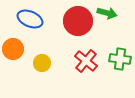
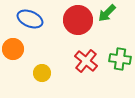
green arrow: rotated 120 degrees clockwise
red circle: moved 1 px up
yellow circle: moved 10 px down
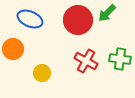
red cross: rotated 10 degrees counterclockwise
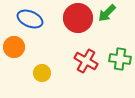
red circle: moved 2 px up
orange circle: moved 1 px right, 2 px up
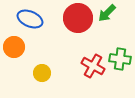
red cross: moved 7 px right, 5 px down
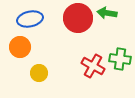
green arrow: rotated 54 degrees clockwise
blue ellipse: rotated 35 degrees counterclockwise
orange circle: moved 6 px right
yellow circle: moved 3 px left
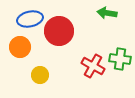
red circle: moved 19 px left, 13 px down
yellow circle: moved 1 px right, 2 px down
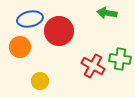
yellow circle: moved 6 px down
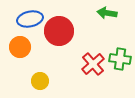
red cross: moved 2 px up; rotated 20 degrees clockwise
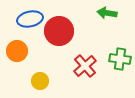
orange circle: moved 3 px left, 4 px down
red cross: moved 8 px left, 2 px down
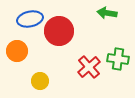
green cross: moved 2 px left
red cross: moved 4 px right, 1 px down
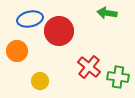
green cross: moved 18 px down
red cross: rotated 10 degrees counterclockwise
